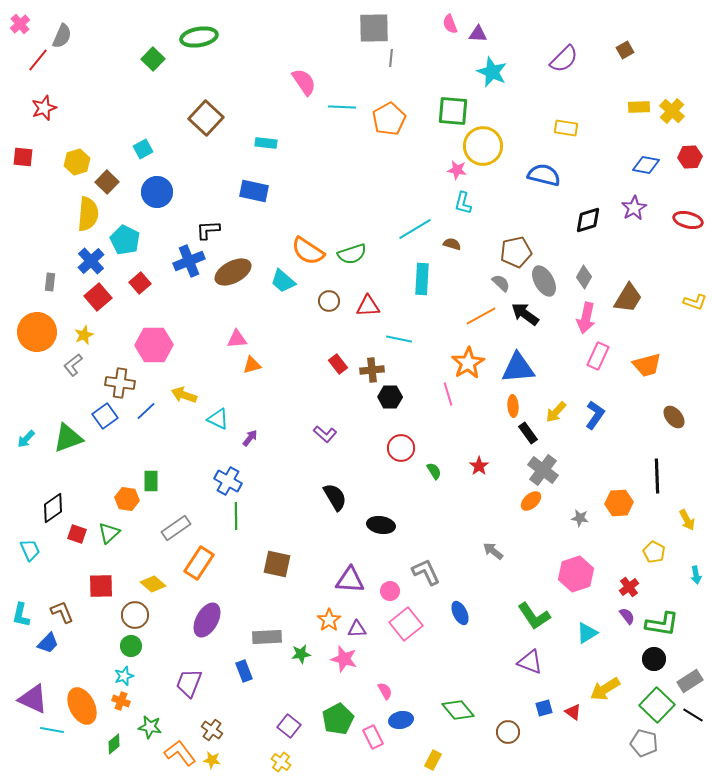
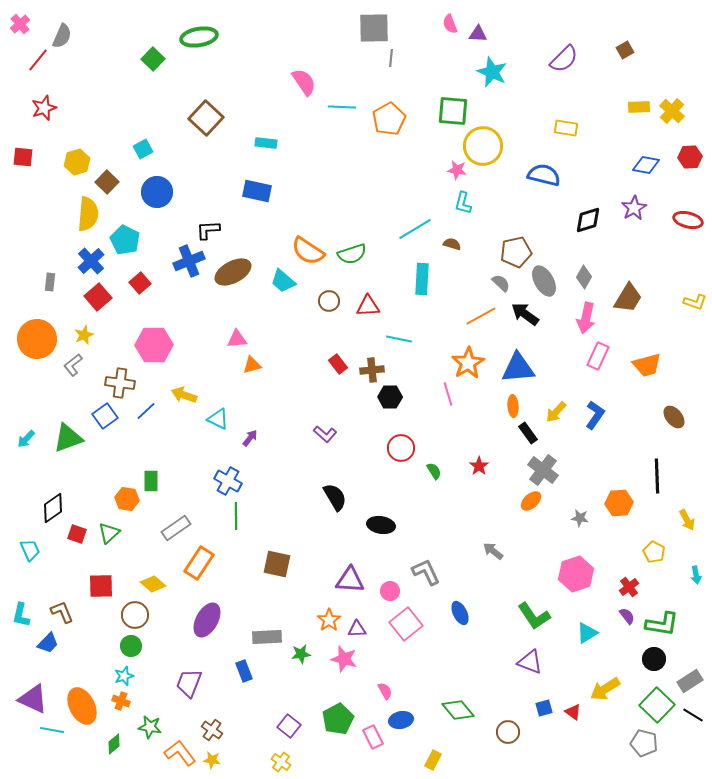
blue rectangle at (254, 191): moved 3 px right
orange circle at (37, 332): moved 7 px down
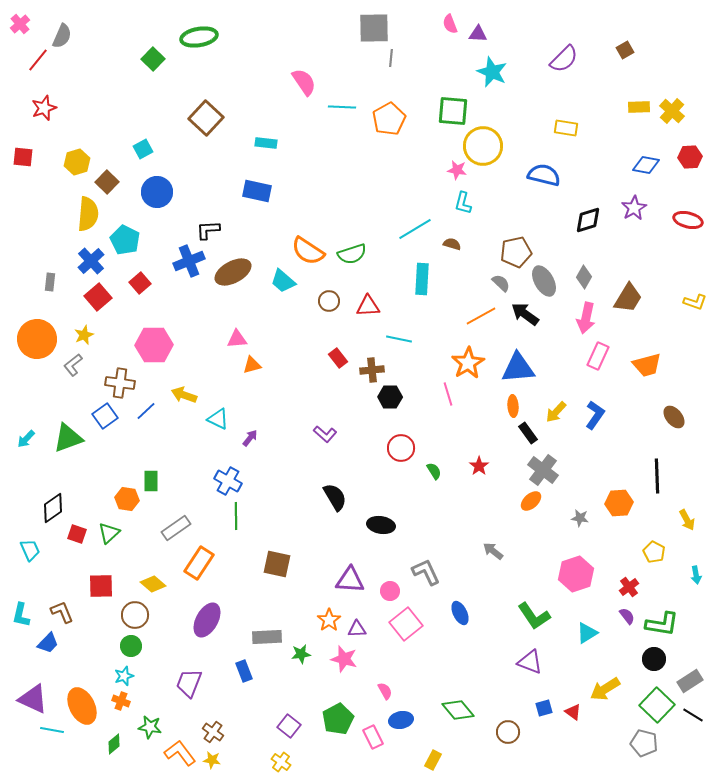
red rectangle at (338, 364): moved 6 px up
brown cross at (212, 730): moved 1 px right, 2 px down
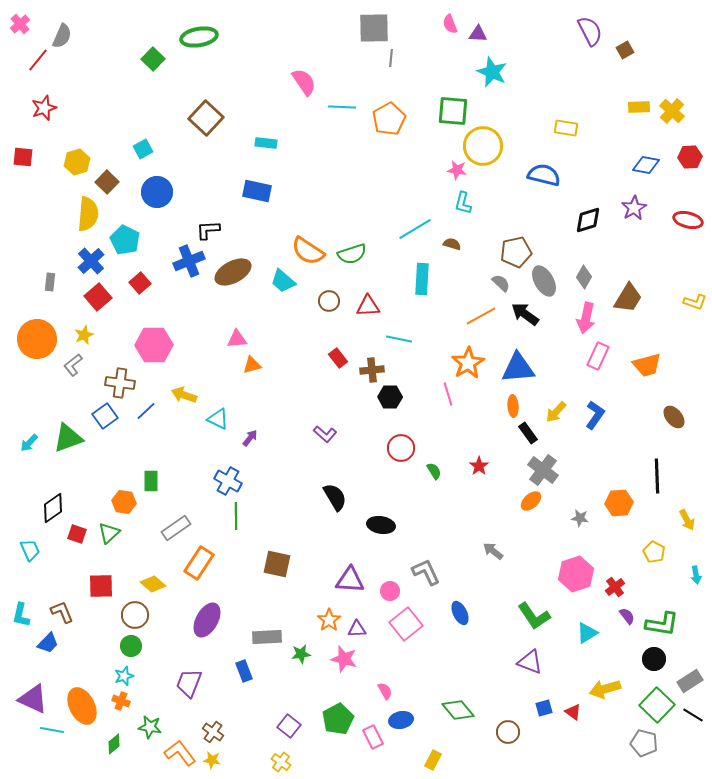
purple semicircle at (564, 59): moved 26 px right, 28 px up; rotated 72 degrees counterclockwise
cyan arrow at (26, 439): moved 3 px right, 4 px down
orange hexagon at (127, 499): moved 3 px left, 3 px down
red cross at (629, 587): moved 14 px left
yellow arrow at (605, 689): rotated 16 degrees clockwise
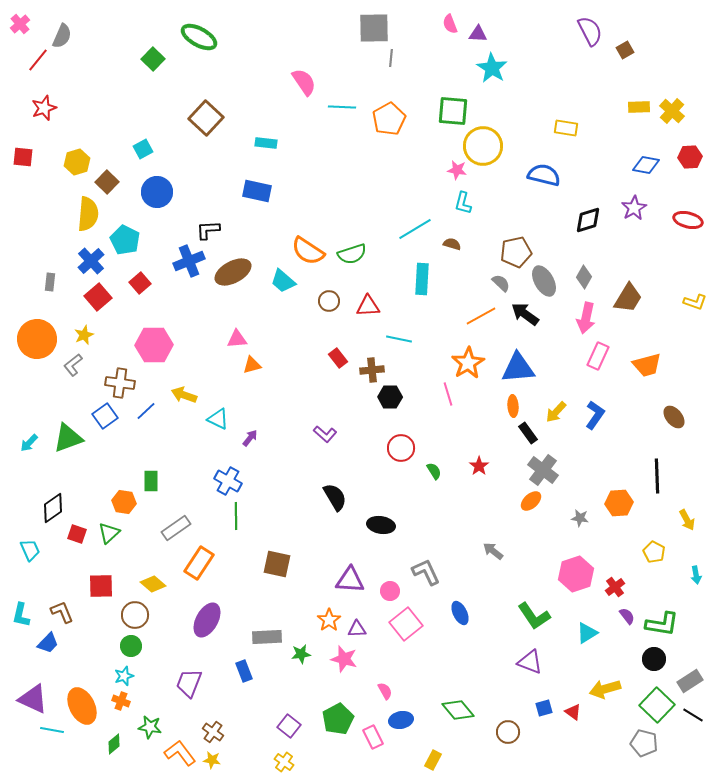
green ellipse at (199, 37): rotated 39 degrees clockwise
cyan star at (492, 72): moved 4 px up; rotated 8 degrees clockwise
yellow cross at (281, 762): moved 3 px right
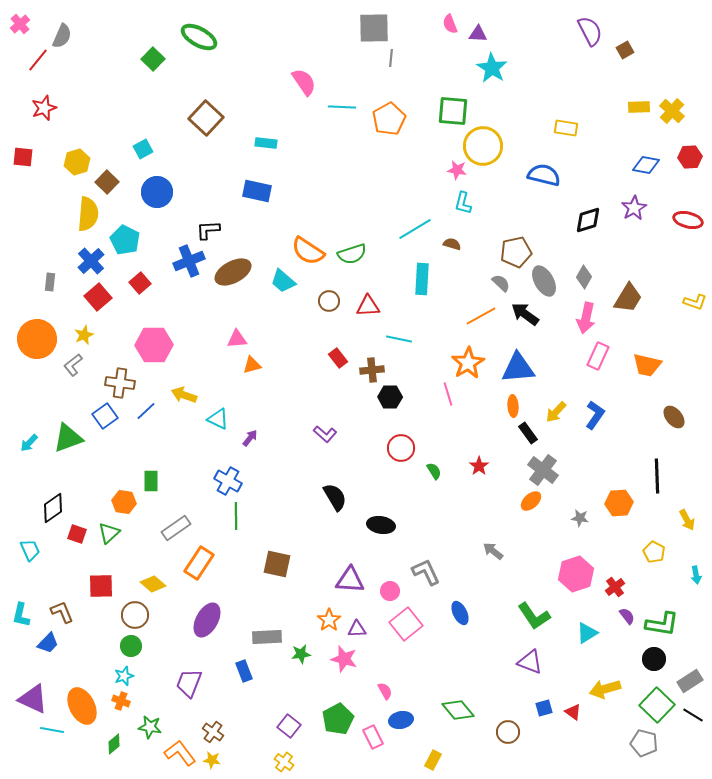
orange trapezoid at (647, 365): rotated 28 degrees clockwise
